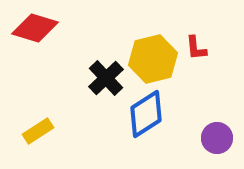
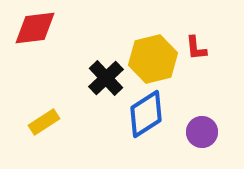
red diamond: rotated 24 degrees counterclockwise
yellow rectangle: moved 6 px right, 9 px up
purple circle: moved 15 px left, 6 px up
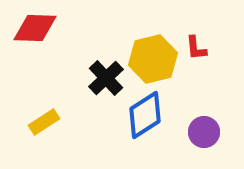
red diamond: rotated 9 degrees clockwise
blue diamond: moved 1 px left, 1 px down
purple circle: moved 2 px right
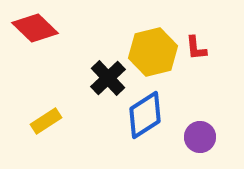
red diamond: rotated 42 degrees clockwise
yellow hexagon: moved 7 px up
black cross: moved 2 px right
yellow rectangle: moved 2 px right, 1 px up
purple circle: moved 4 px left, 5 px down
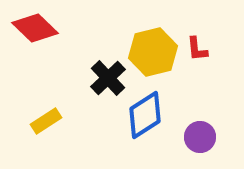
red L-shape: moved 1 px right, 1 px down
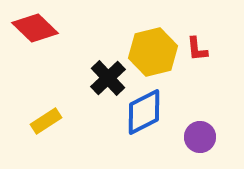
blue diamond: moved 1 px left, 3 px up; rotated 6 degrees clockwise
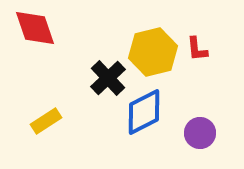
red diamond: rotated 27 degrees clockwise
purple circle: moved 4 px up
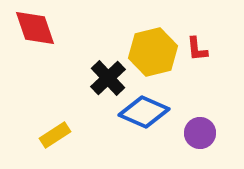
blue diamond: rotated 51 degrees clockwise
yellow rectangle: moved 9 px right, 14 px down
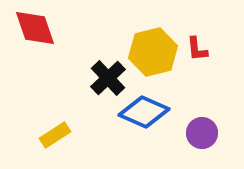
purple circle: moved 2 px right
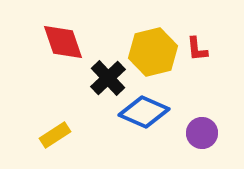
red diamond: moved 28 px right, 14 px down
